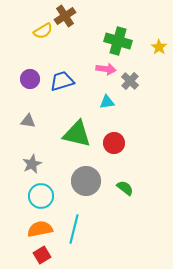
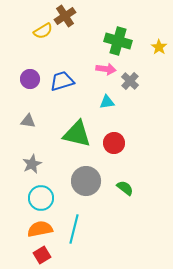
cyan circle: moved 2 px down
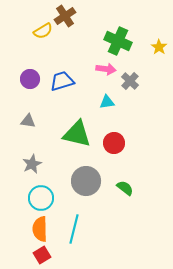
green cross: rotated 8 degrees clockwise
orange semicircle: rotated 80 degrees counterclockwise
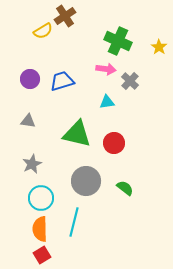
cyan line: moved 7 px up
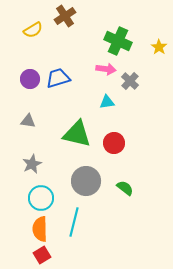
yellow semicircle: moved 10 px left, 1 px up
blue trapezoid: moved 4 px left, 3 px up
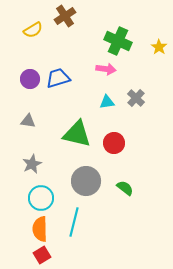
gray cross: moved 6 px right, 17 px down
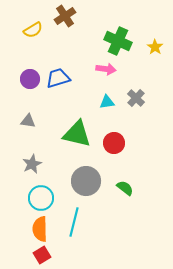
yellow star: moved 4 px left
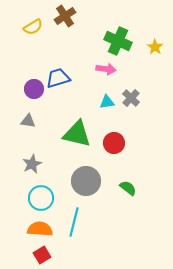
yellow semicircle: moved 3 px up
purple circle: moved 4 px right, 10 px down
gray cross: moved 5 px left
green semicircle: moved 3 px right
orange semicircle: rotated 95 degrees clockwise
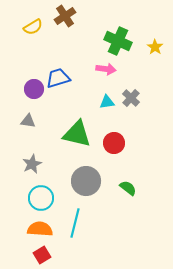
cyan line: moved 1 px right, 1 px down
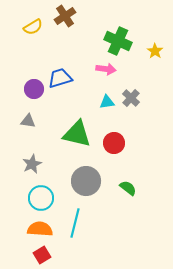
yellow star: moved 4 px down
blue trapezoid: moved 2 px right
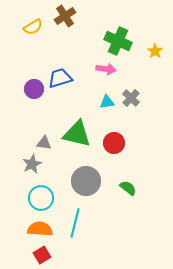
gray triangle: moved 16 px right, 22 px down
